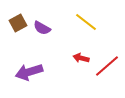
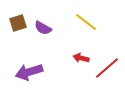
brown square: rotated 12 degrees clockwise
purple semicircle: moved 1 px right
red line: moved 2 px down
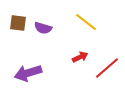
brown square: rotated 24 degrees clockwise
purple semicircle: rotated 12 degrees counterclockwise
red arrow: moved 1 px left, 1 px up; rotated 140 degrees clockwise
purple arrow: moved 1 px left, 1 px down
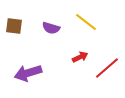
brown square: moved 4 px left, 3 px down
purple semicircle: moved 8 px right
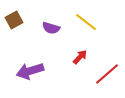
brown square: moved 6 px up; rotated 36 degrees counterclockwise
red arrow: rotated 21 degrees counterclockwise
red line: moved 6 px down
purple arrow: moved 2 px right, 2 px up
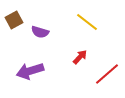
yellow line: moved 1 px right
purple semicircle: moved 11 px left, 4 px down
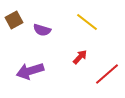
purple semicircle: moved 2 px right, 2 px up
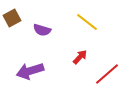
brown square: moved 2 px left, 2 px up
